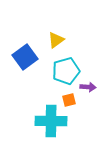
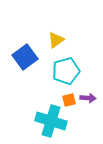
purple arrow: moved 11 px down
cyan cross: rotated 16 degrees clockwise
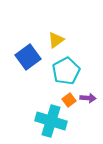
blue square: moved 3 px right
cyan pentagon: rotated 12 degrees counterclockwise
orange square: rotated 24 degrees counterclockwise
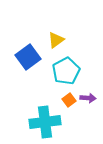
cyan cross: moved 6 px left, 1 px down; rotated 24 degrees counterclockwise
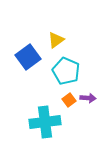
cyan pentagon: rotated 20 degrees counterclockwise
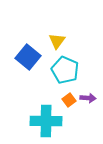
yellow triangle: moved 1 px right, 1 px down; rotated 18 degrees counterclockwise
blue square: rotated 15 degrees counterclockwise
cyan pentagon: moved 1 px left, 1 px up
cyan cross: moved 1 px right, 1 px up; rotated 8 degrees clockwise
